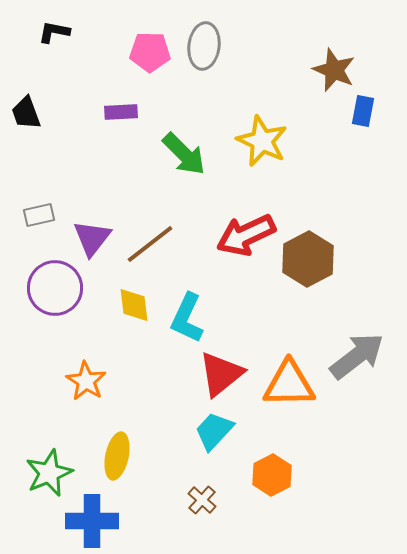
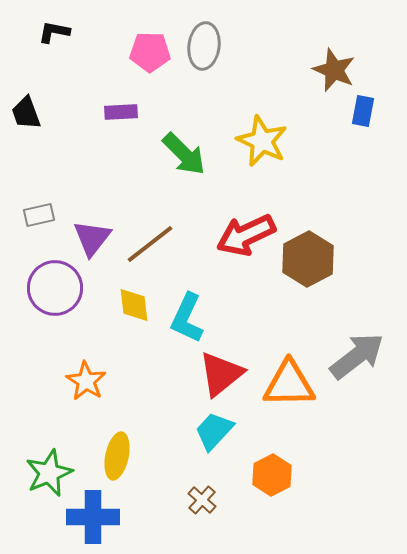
blue cross: moved 1 px right, 4 px up
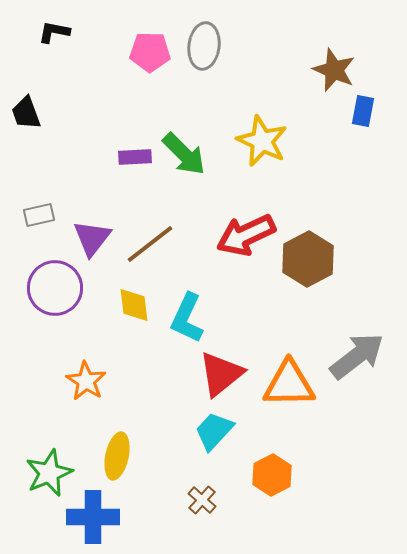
purple rectangle: moved 14 px right, 45 px down
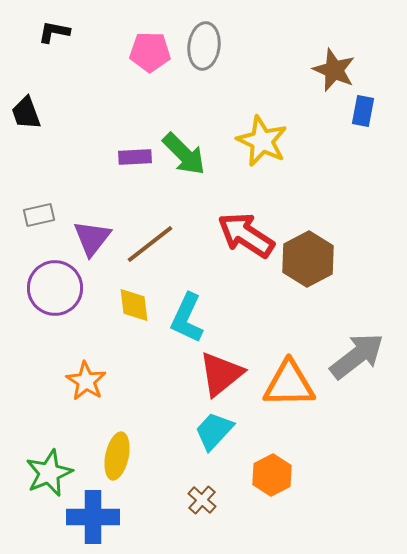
red arrow: rotated 58 degrees clockwise
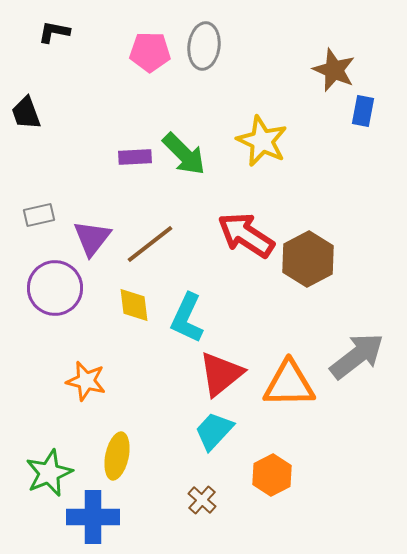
orange star: rotated 18 degrees counterclockwise
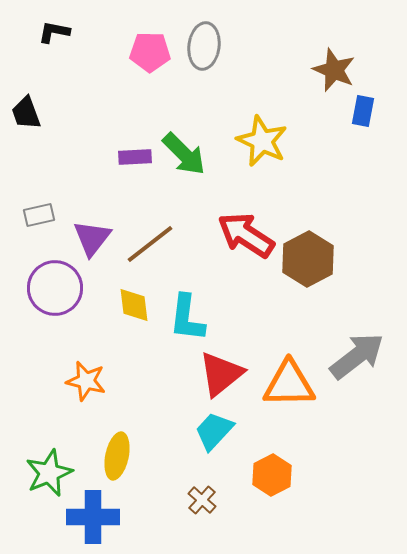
cyan L-shape: rotated 18 degrees counterclockwise
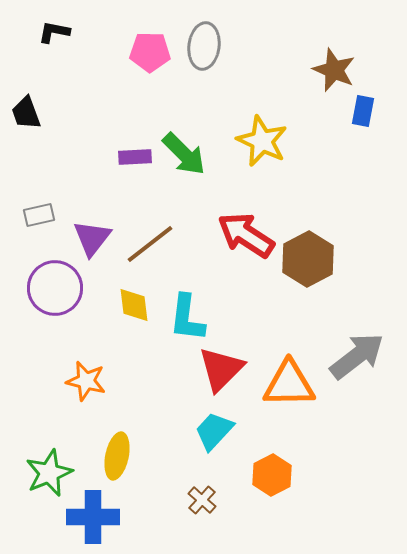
red triangle: moved 5 px up; rotated 6 degrees counterclockwise
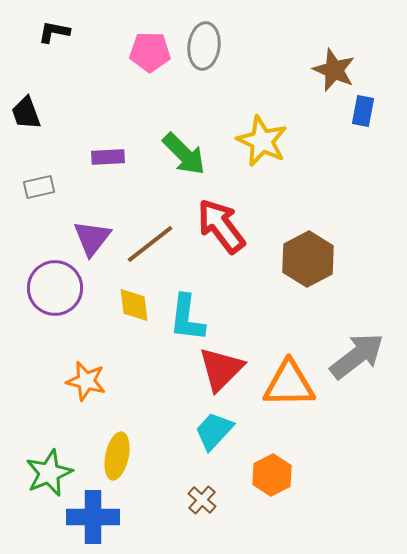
purple rectangle: moved 27 px left
gray rectangle: moved 28 px up
red arrow: moved 25 px left, 9 px up; rotated 20 degrees clockwise
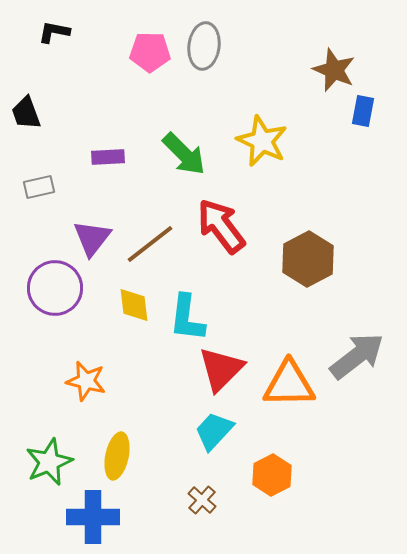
green star: moved 11 px up
